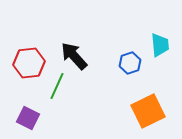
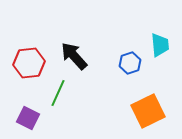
green line: moved 1 px right, 7 px down
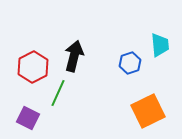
black arrow: rotated 56 degrees clockwise
red hexagon: moved 4 px right, 4 px down; rotated 20 degrees counterclockwise
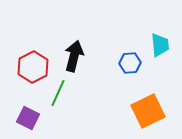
blue hexagon: rotated 15 degrees clockwise
